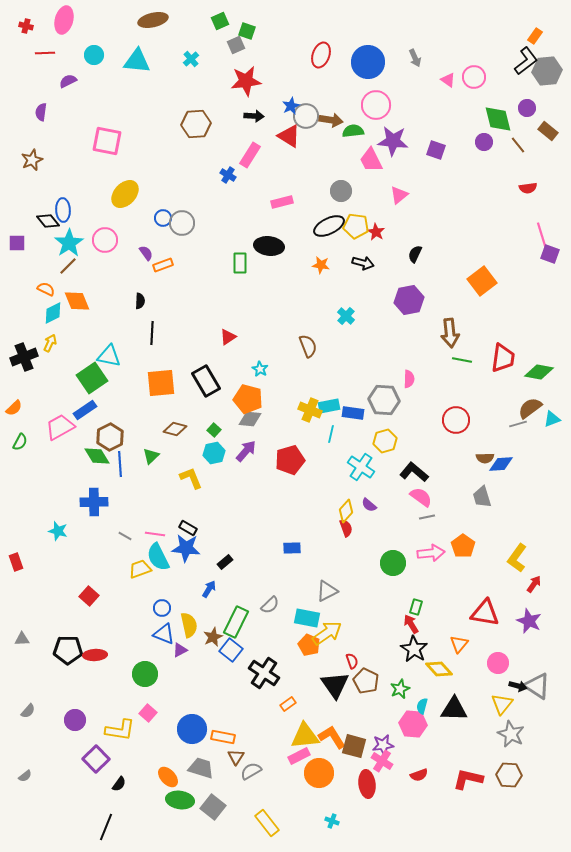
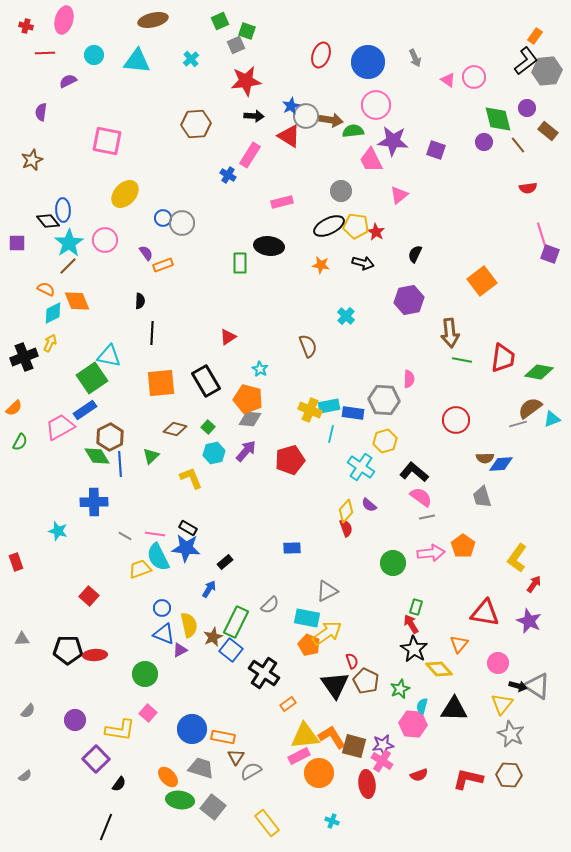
green square at (214, 430): moved 6 px left, 3 px up
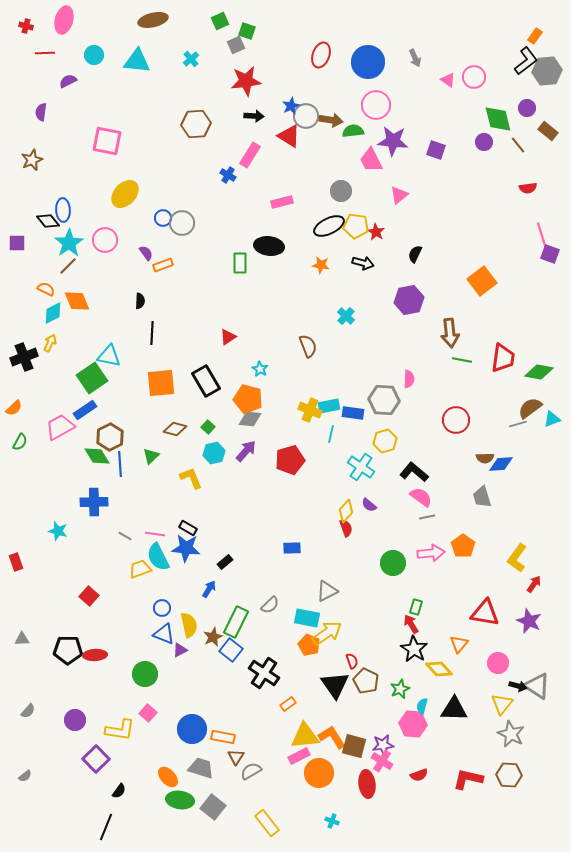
black semicircle at (119, 784): moved 7 px down
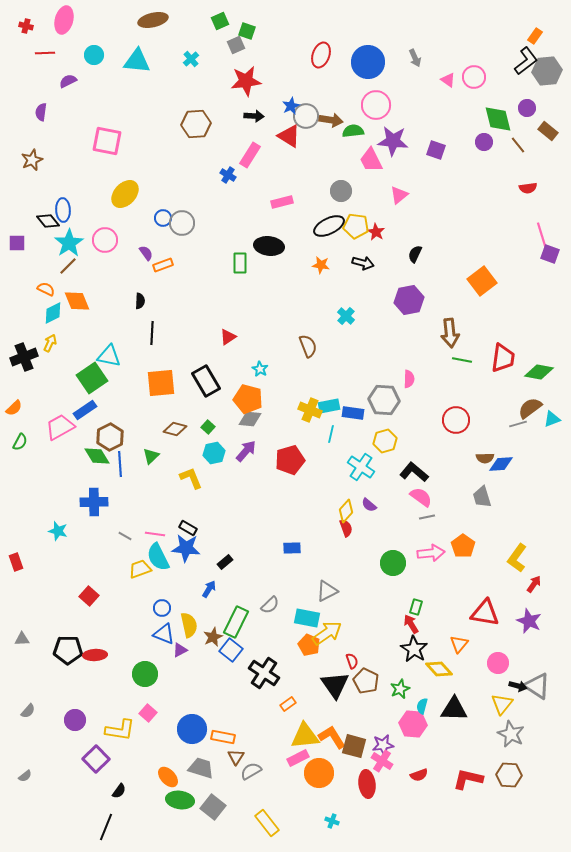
pink rectangle at (299, 756): moved 1 px left, 2 px down
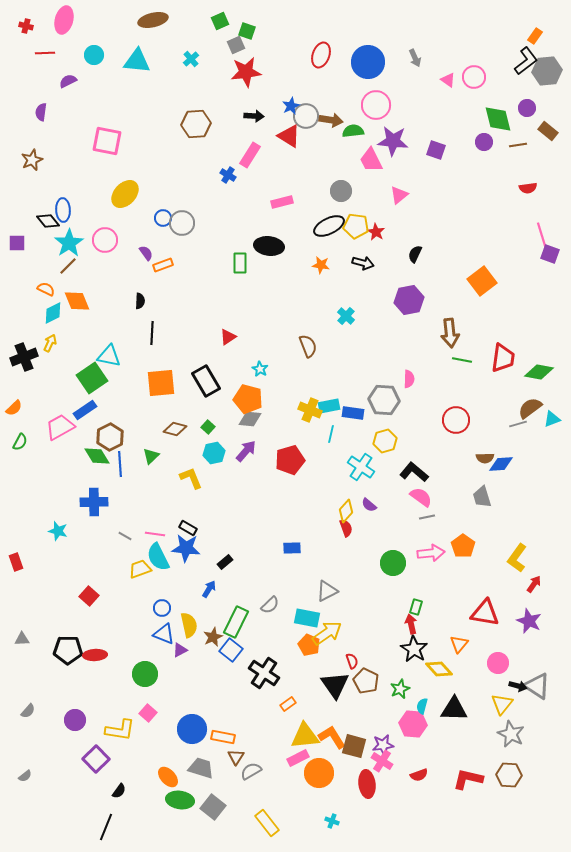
red star at (246, 81): moved 9 px up
brown line at (518, 145): rotated 60 degrees counterclockwise
red arrow at (411, 624): rotated 18 degrees clockwise
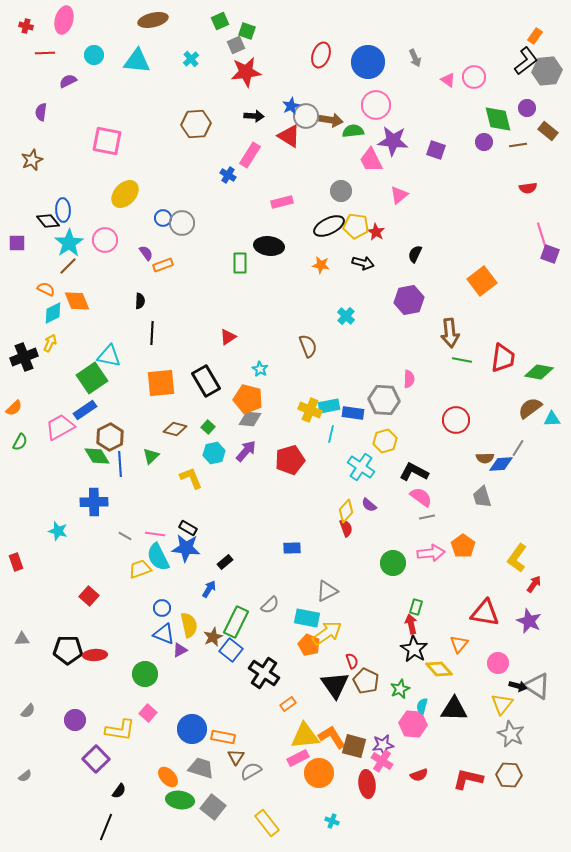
cyan triangle at (552, 419): rotated 18 degrees clockwise
gray line at (518, 424): moved 24 px down; rotated 42 degrees counterclockwise
black L-shape at (414, 472): rotated 12 degrees counterclockwise
